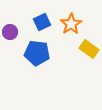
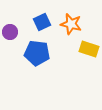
orange star: rotated 25 degrees counterclockwise
yellow rectangle: rotated 18 degrees counterclockwise
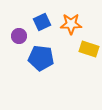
orange star: rotated 15 degrees counterclockwise
purple circle: moved 9 px right, 4 px down
blue pentagon: moved 4 px right, 5 px down
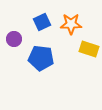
purple circle: moved 5 px left, 3 px down
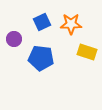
yellow rectangle: moved 2 px left, 3 px down
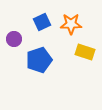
yellow rectangle: moved 2 px left
blue pentagon: moved 2 px left, 2 px down; rotated 25 degrees counterclockwise
